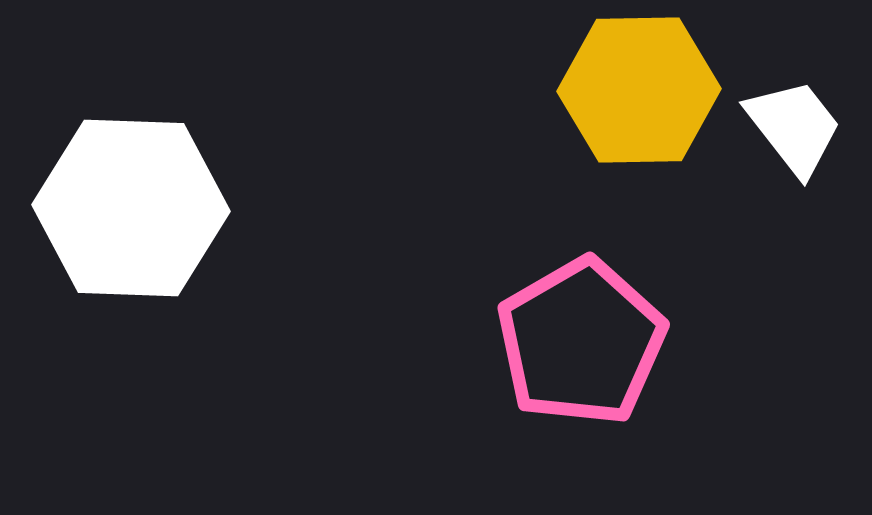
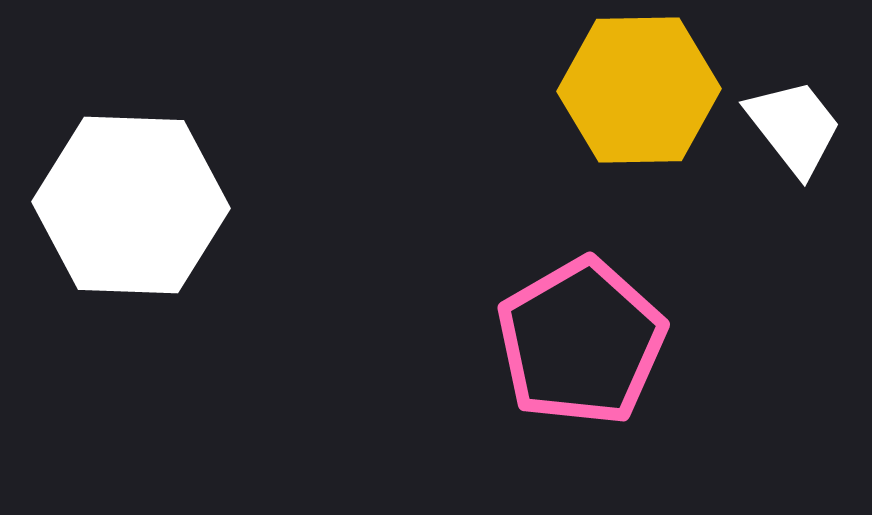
white hexagon: moved 3 px up
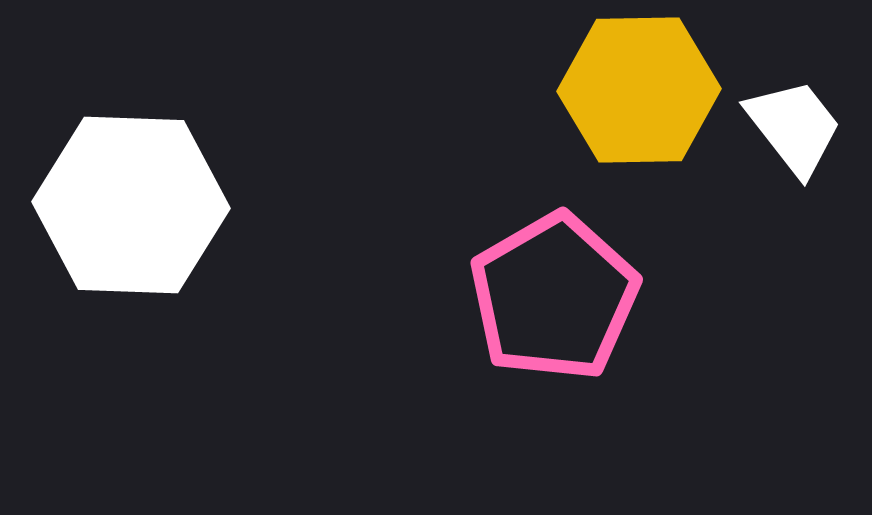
pink pentagon: moved 27 px left, 45 px up
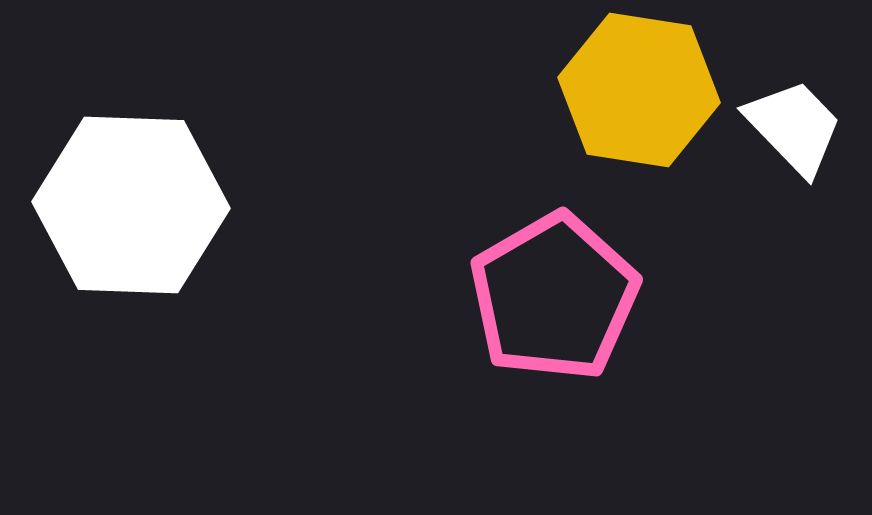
yellow hexagon: rotated 10 degrees clockwise
white trapezoid: rotated 6 degrees counterclockwise
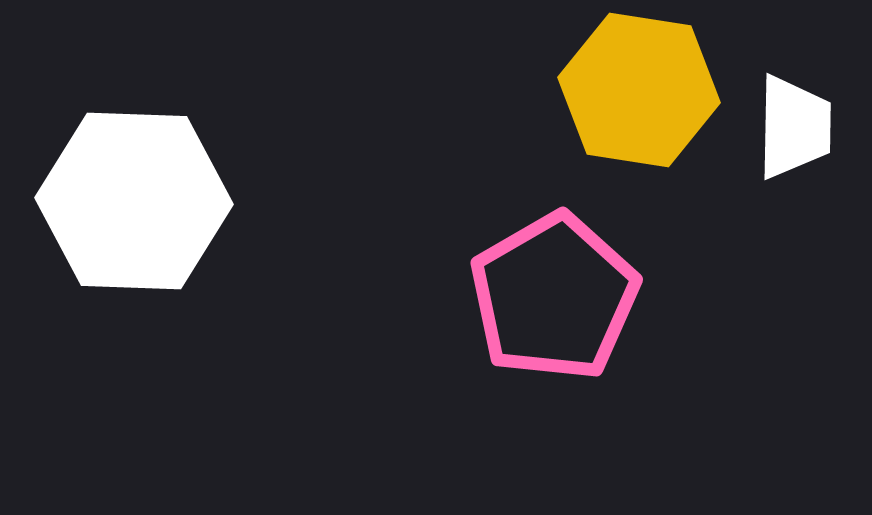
white trapezoid: rotated 45 degrees clockwise
white hexagon: moved 3 px right, 4 px up
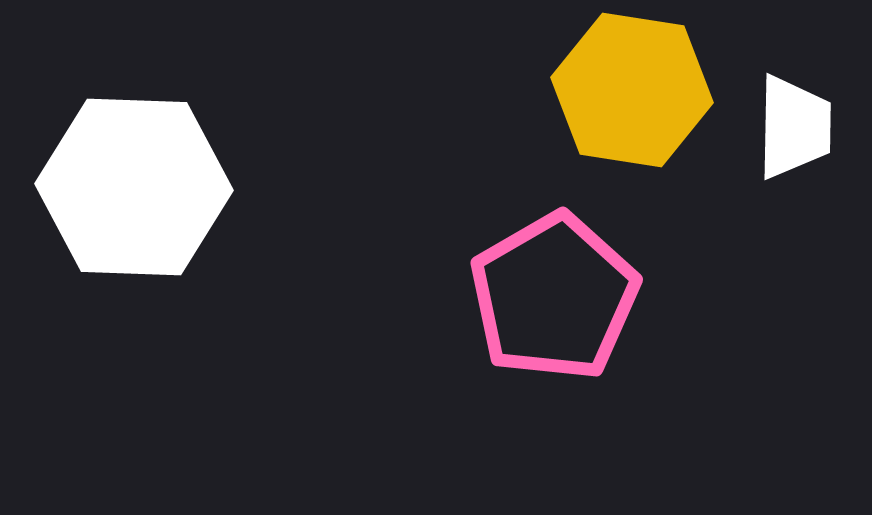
yellow hexagon: moved 7 px left
white hexagon: moved 14 px up
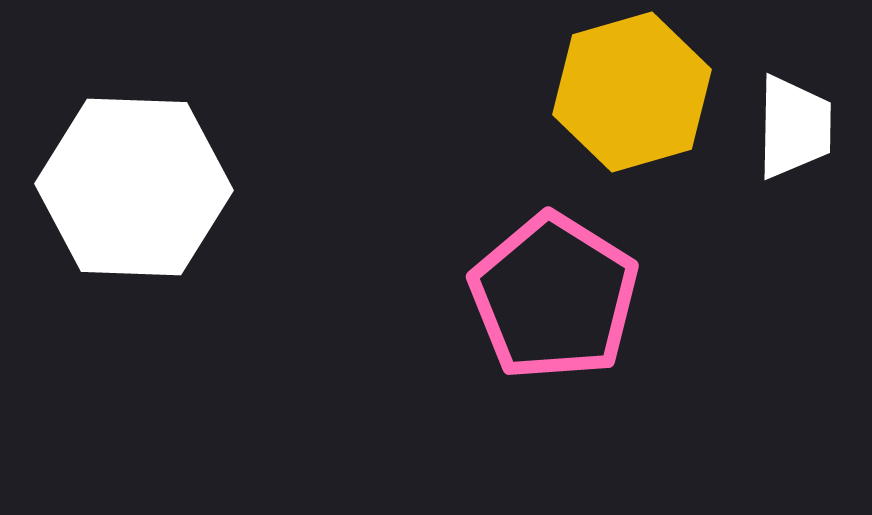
yellow hexagon: moved 2 px down; rotated 25 degrees counterclockwise
pink pentagon: rotated 10 degrees counterclockwise
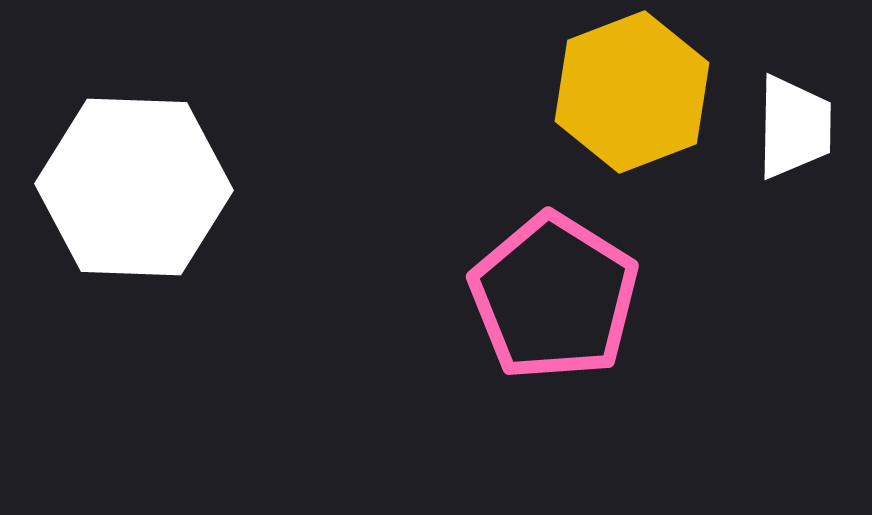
yellow hexagon: rotated 5 degrees counterclockwise
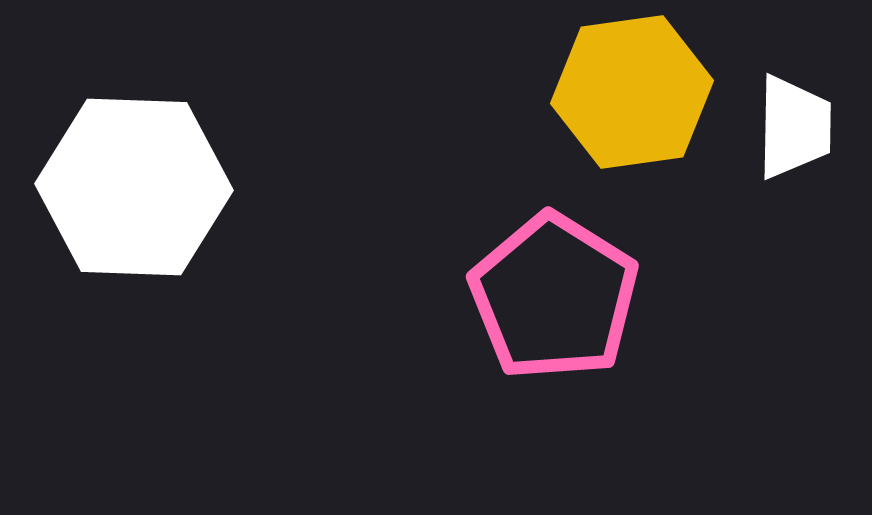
yellow hexagon: rotated 13 degrees clockwise
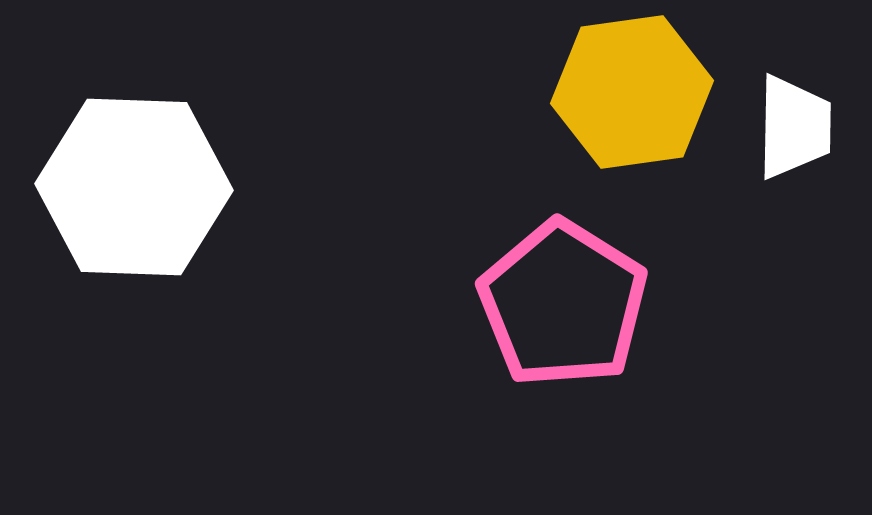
pink pentagon: moved 9 px right, 7 px down
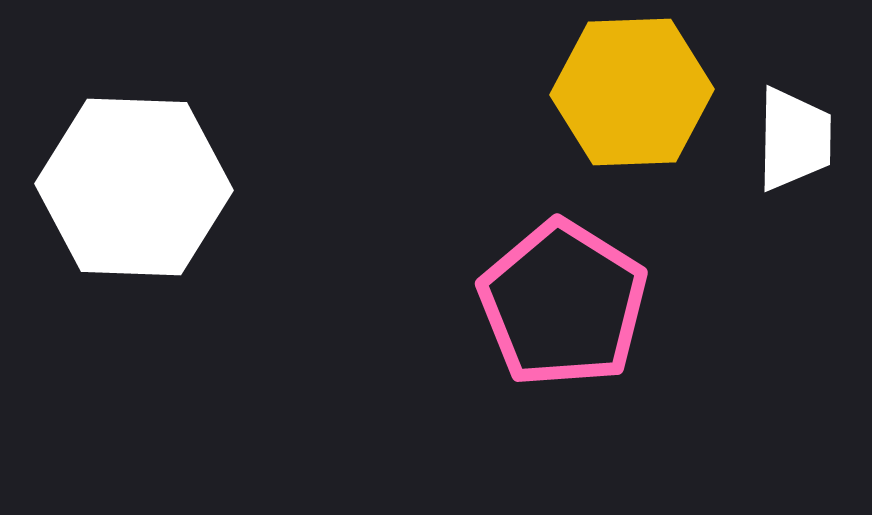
yellow hexagon: rotated 6 degrees clockwise
white trapezoid: moved 12 px down
